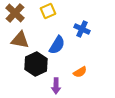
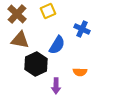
brown cross: moved 2 px right, 1 px down
orange semicircle: rotated 32 degrees clockwise
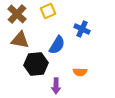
black hexagon: rotated 20 degrees clockwise
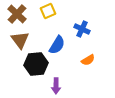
brown triangle: rotated 42 degrees clockwise
orange semicircle: moved 8 px right, 12 px up; rotated 32 degrees counterclockwise
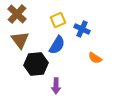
yellow square: moved 10 px right, 9 px down
orange semicircle: moved 7 px right, 2 px up; rotated 64 degrees clockwise
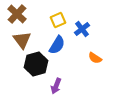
blue cross: rotated 28 degrees clockwise
brown triangle: moved 2 px right
black hexagon: rotated 10 degrees counterclockwise
purple arrow: rotated 21 degrees clockwise
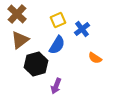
brown triangle: moved 2 px left; rotated 30 degrees clockwise
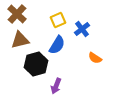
brown triangle: rotated 24 degrees clockwise
